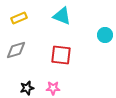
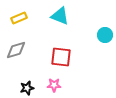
cyan triangle: moved 2 px left
red square: moved 2 px down
pink star: moved 1 px right, 3 px up
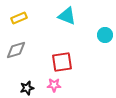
cyan triangle: moved 7 px right
red square: moved 1 px right, 5 px down; rotated 15 degrees counterclockwise
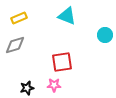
gray diamond: moved 1 px left, 5 px up
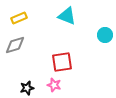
pink star: rotated 16 degrees clockwise
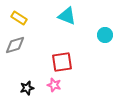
yellow rectangle: rotated 56 degrees clockwise
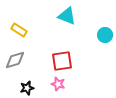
yellow rectangle: moved 12 px down
gray diamond: moved 15 px down
red square: moved 1 px up
pink star: moved 4 px right, 1 px up
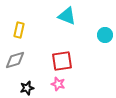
yellow rectangle: rotated 70 degrees clockwise
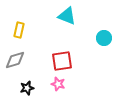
cyan circle: moved 1 px left, 3 px down
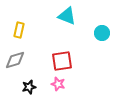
cyan circle: moved 2 px left, 5 px up
black star: moved 2 px right, 1 px up
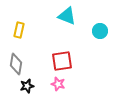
cyan circle: moved 2 px left, 2 px up
gray diamond: moved 1 px right, 4 px down; rotated 65 degrees counterclockwise
black star: moved 2 px left, 1 px up
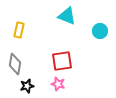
gray diamond: moved 1 px left
